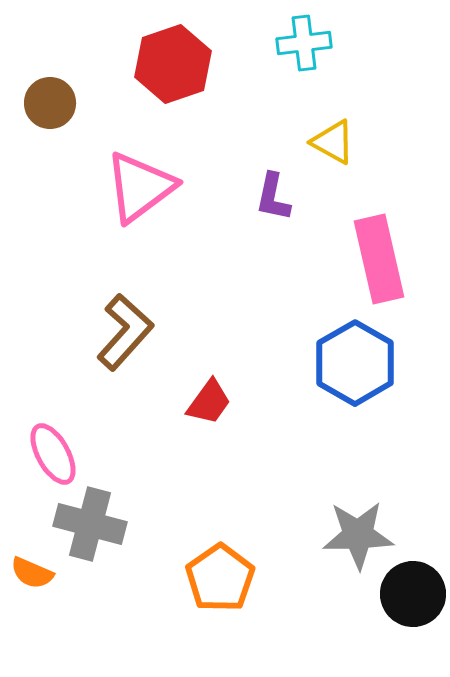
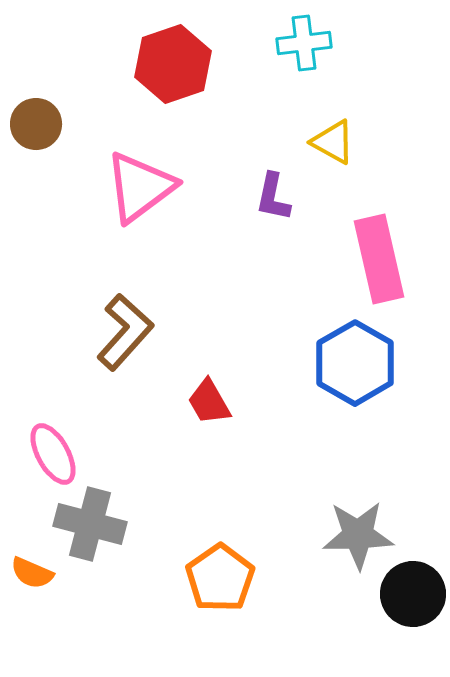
brown circle: moved 14 px left, 21 px down
red trapezoid: rotated 114 degrees clockwise
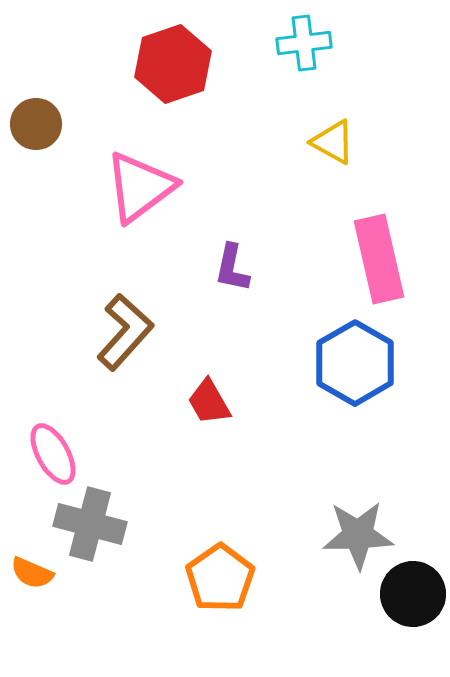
purple L-shape: moved 41 px left, 71 px down
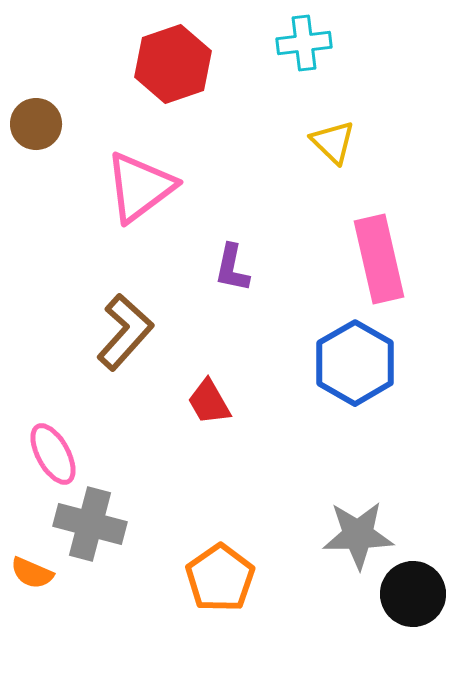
yellow triangle: rotated 15 degrees clockwise
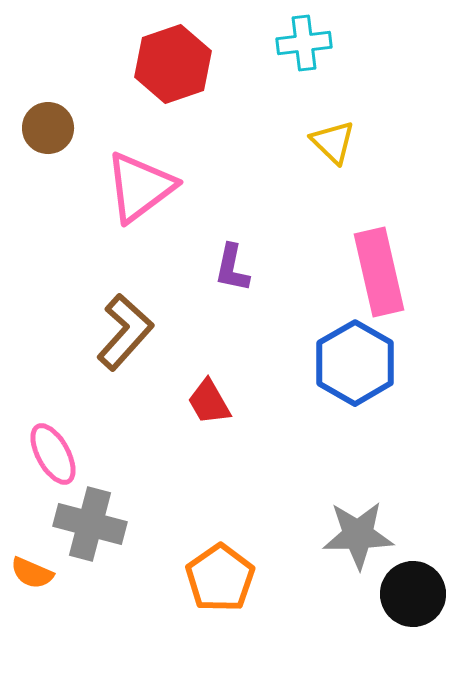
brown circle: moved 12 px right, 4 px down
pink rectangle: moved 13 px down
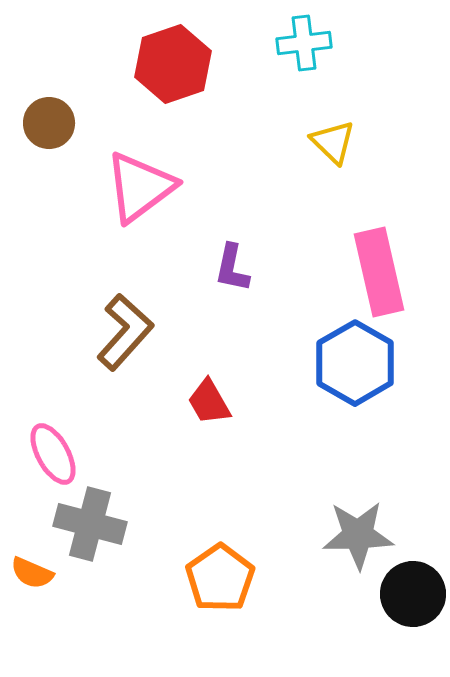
brown circle: moved 1 px right, 5 px up
